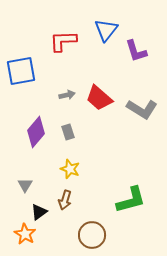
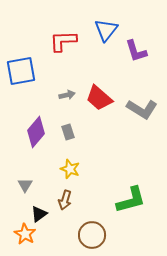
black triangle: moved 2 px down
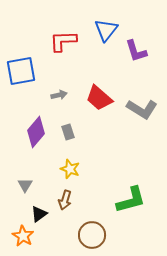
gray arrow: moved 8 px left
orange star: moved 2 px left, 2 px down
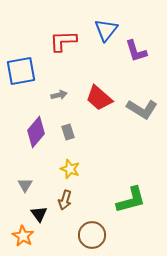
black triangle: rotated 30 degrees counterclockwise
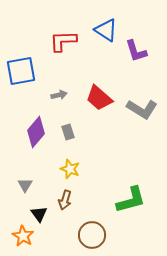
blue triangle: rotated 35 degrees counterclockwise
